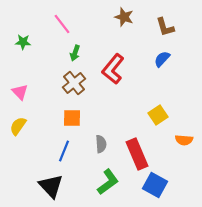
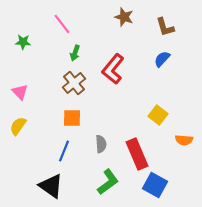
yellow square: rotated 18 degrees counterclockwise
black triangle: rotated 12 degrees counterclockwise
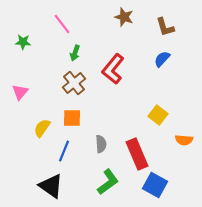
pink triangle: rotated 24 degrees clockwise
yellow semicircle: moved 24 px right, 2 px down
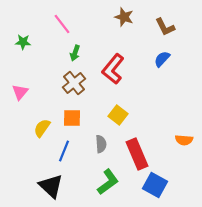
brown L-shape: rotated 10 degrees counterclockwise
yellow square: moved 40 px left
black triangle: rotated 8 degrees clockwise
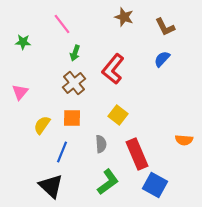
yellow semicircle: moved 3 px up
blue line: moved 2 px left, 1 px down
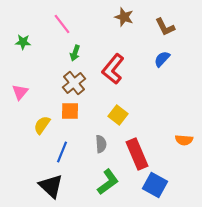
orange square: moved 2 px left, 7 px up
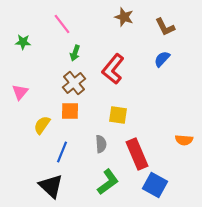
yellow square: rotated 30 degrees counterclockwise
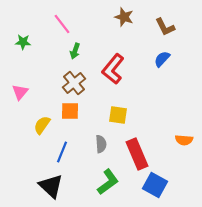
green arrow: moved 2 px up
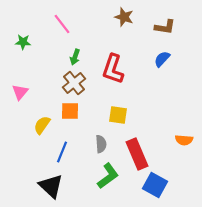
brown L-shape: rotated 55 degrees counterclockwise
green arrow: moved 6 px down
red L-shape: rotated 20 degrees counterclockwise
green L-shape: moved 6 px up
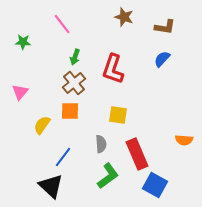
blue line: moved 1 px right, 5 px down; rotated 15 degrees clockwise
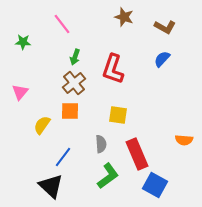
brown L-shape: rotated 20 degrees clockwise
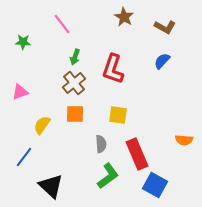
brown star: rotated 12 degrees clockwise
blue semicircle: moved 2 px down
pink triangle: rotated 30 degrees clockwise
orange square: moved 5 px right, 3 px down
blue line: moved 39 px left
